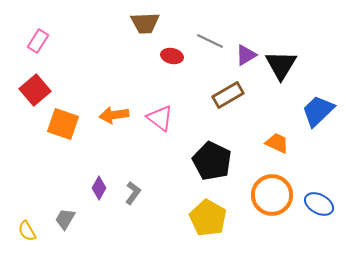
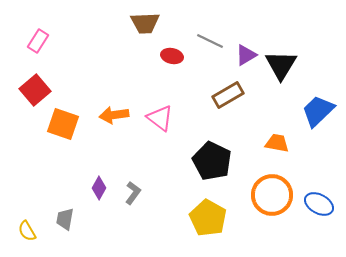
orange trapezoid: rotated 15 degrees counterclockwise
gray trapezoid: rotated 20 degrees counterclockwise
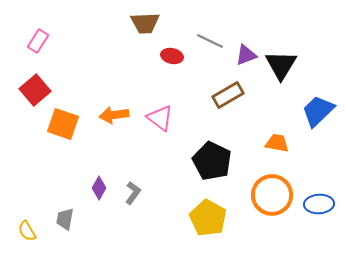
purple triangle: rotated 10 degrees clockwise
blue ellipse: rotated 32 degrees counterclockwise
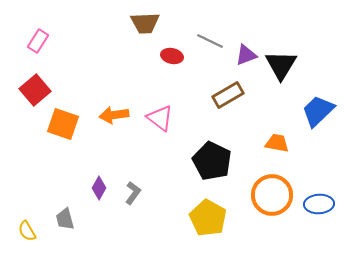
gray trapezoid: rotated 25 degrees counterclockwise
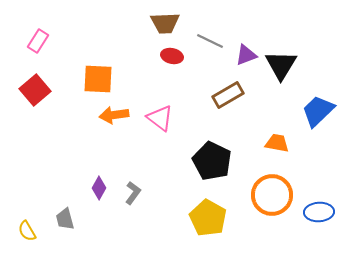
brown trapezoid: moved 20 px right
orange square: moved 35 px right, 45 px up; rotated 16 degrees counterclockwise
blue ellipse: moved 8 px down
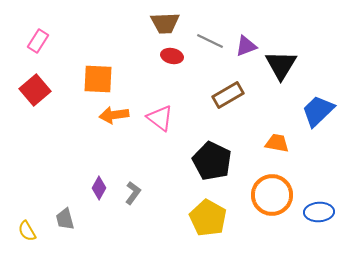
purple triangle: moved 9 px up
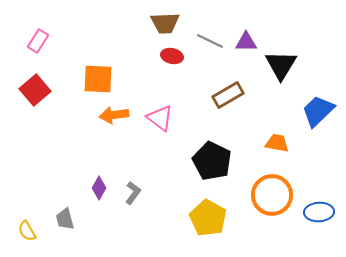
purple triangle: moved 4 px up; rotated 20 degrees clockwise
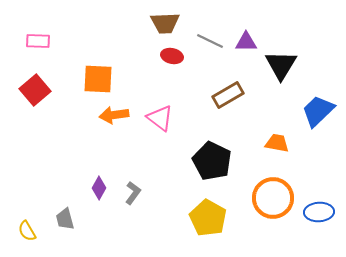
pink rectangle: rotated 60 degrees clockwise
orange circle: moved 1 px right, 3 px down
